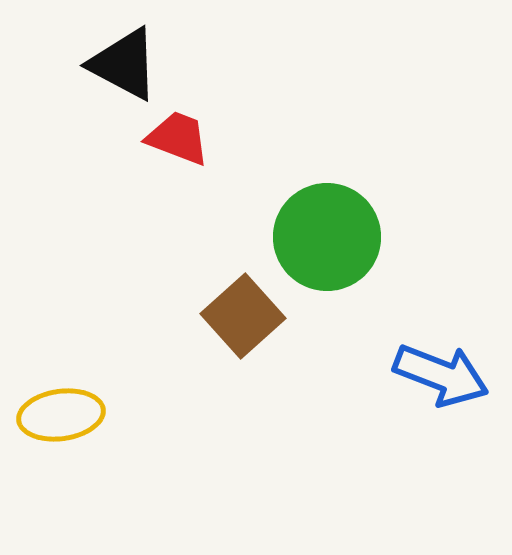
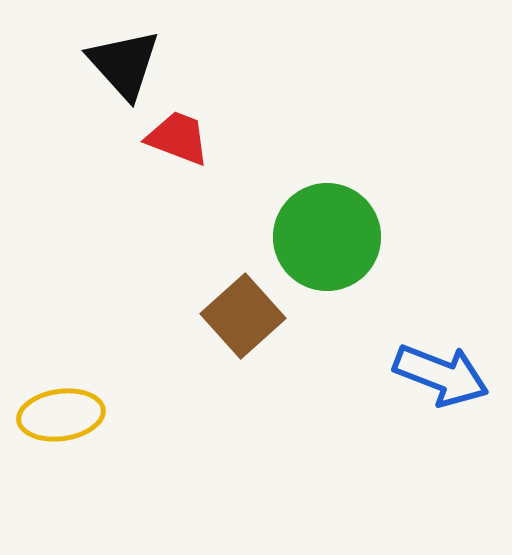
black triangle: rotated 20 degrees clockwise
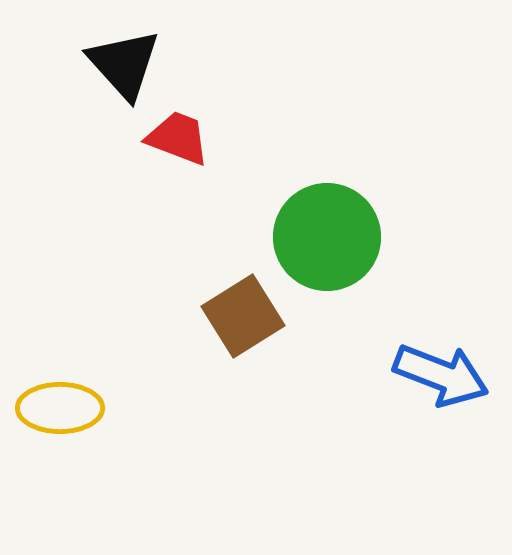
brown square: rotated 10 degrees clockwise
yellow ellipse: moved 1 px left, 7 px up; rotated 8 degrees clockwise
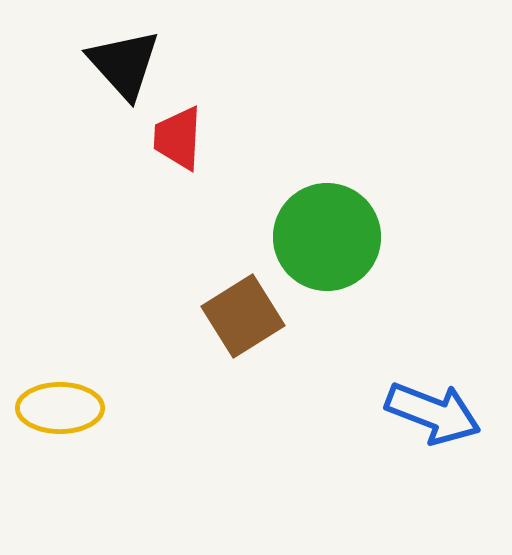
red trapezoid: rotated 108 degrees counterclockwise
blue arrow: moved 8 px left, 38 px down
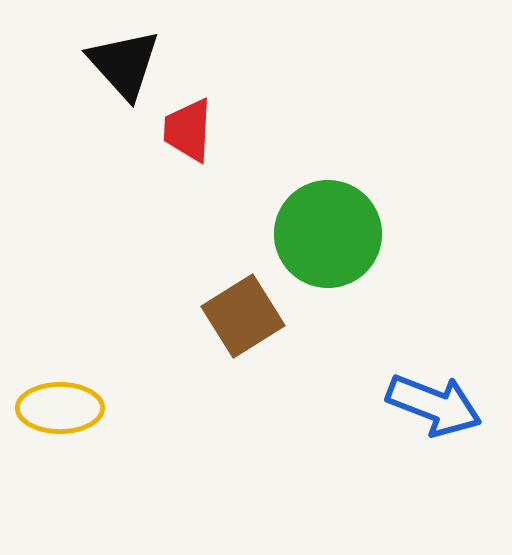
red trapezoid: moved 10 px right, 8 px up
green circle: moved 1 px right, 3 px up
blue arrow: moved 1 px right, 8 px up
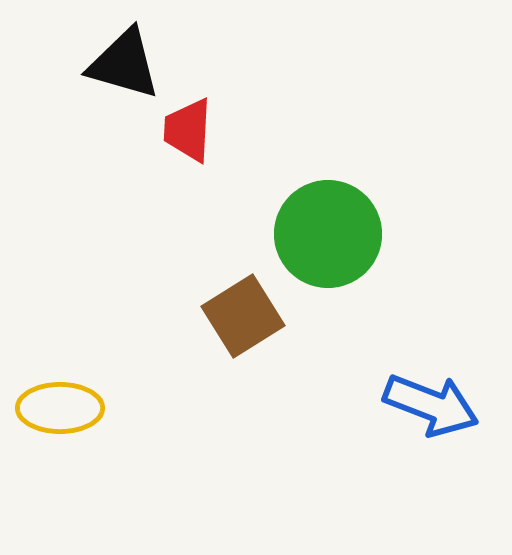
black triangle: rotated 32 degrees counterclockwise
blue arrow: moved 3 px left
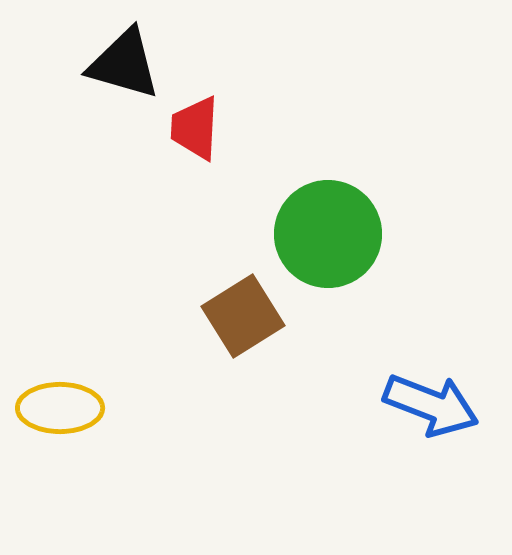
red trapezoid: moved 7 px right, 2 px up
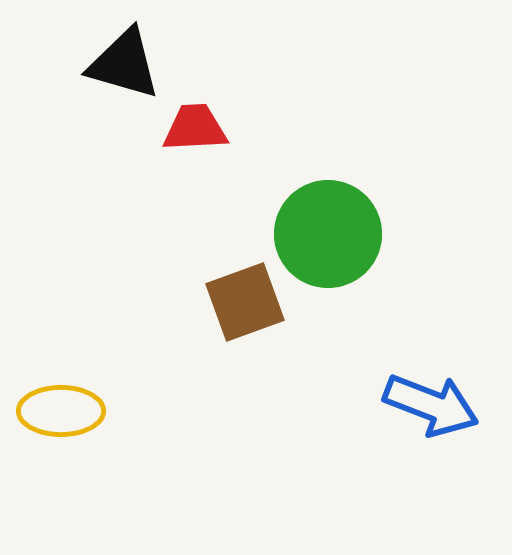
red trapezoid: rotated 84 degrees clockwise
brown square: moved 2 px right, 14 px up; rotated 12 degrees clockwise
yellow ellipse: moved 1 px right, 3 px down
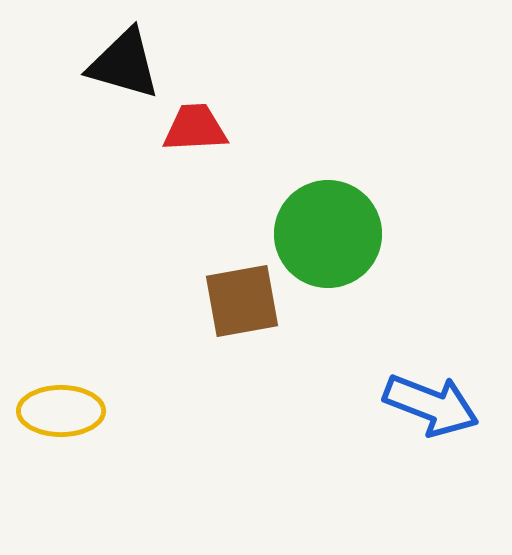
brown square: moved 3 px left, 1 px up; rotated 10 degrees clockwise
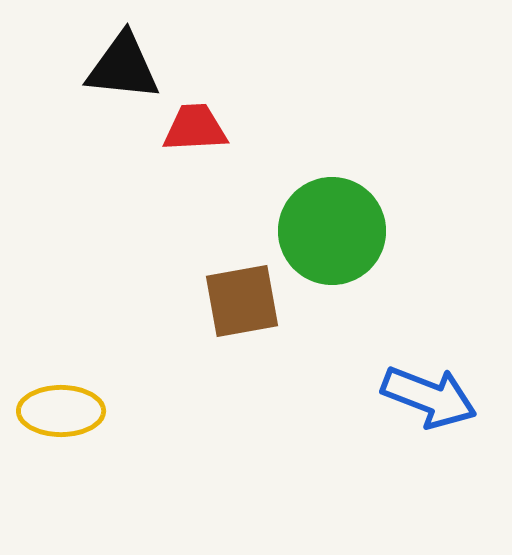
black triangle: moved 1 px left, 3 px down; rotated 10 degrees counterclockwise
green circle: moved 4 px right, 3 px up
blue arrow: moved 2 px left, 8 px up
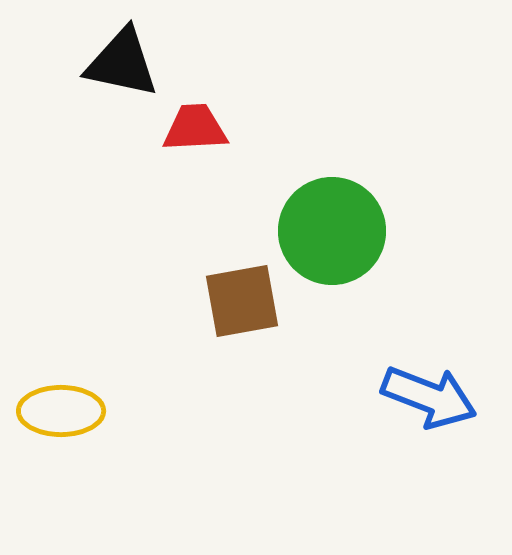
black triangle: moved 1 px left, 4 px up; rotated 6 degrees clockwise
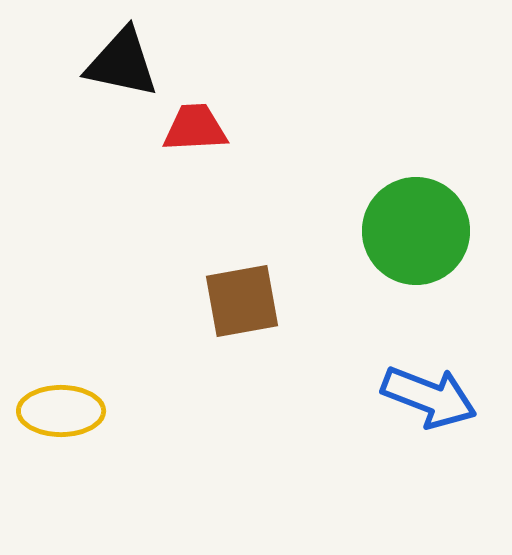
green circle: moved 84 px right
